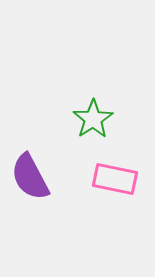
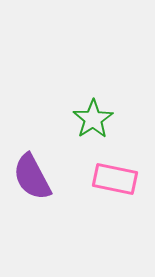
purple semicircle: moved 2 px right
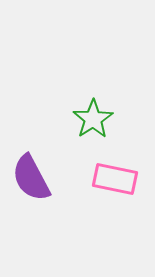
purple semicircle: moved 1 px left, 1 px down
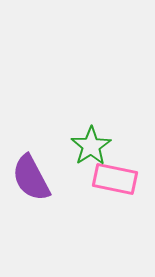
green star: moved 2 px left, 27 px down
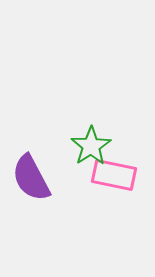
pink rectangle: moved 1 px left, 4 px up
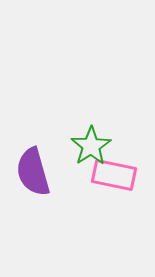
purple semicircle: moved 2 px right, 6 px up; rotated 12 degrees clockwise
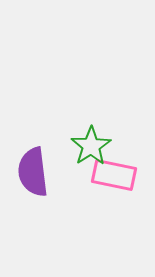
purple semicircle: rotated 9 degrees clockwise
